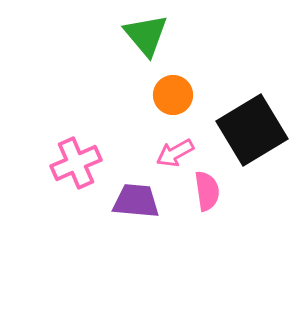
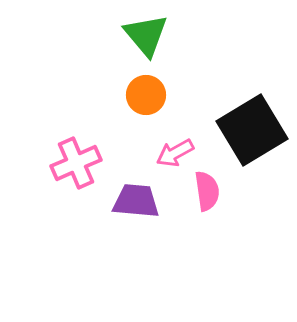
orange circle: moved 27 px left
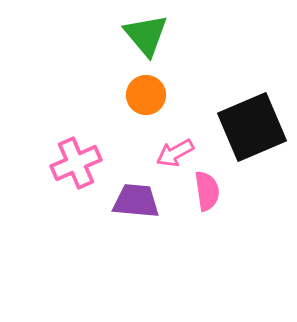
black square: moved 3 px up; rotated 8 degrees clockwise
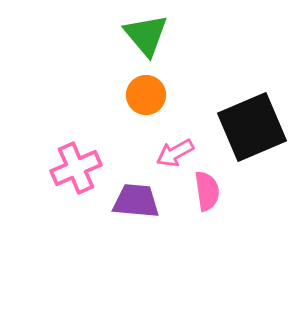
pink cross: moved 5 px down
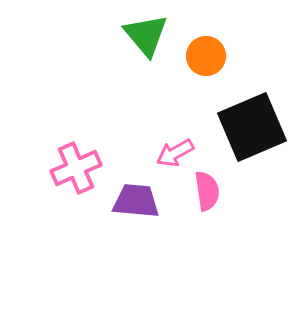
orange circle: moved 60 px right, 39 px up
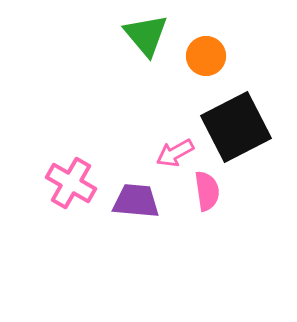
black square: moved 16 px left; rotated 4 degrees counterclockwise
pink cross: moved 5 px left, 15 px down; rotated 36 degrees counterclockwise
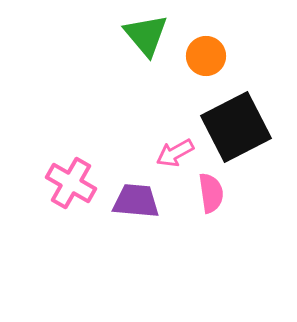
pink semicircle: moved 4 px right, 2 px down
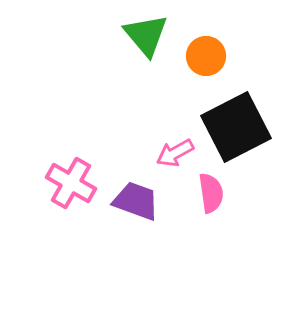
purple trapezoid: rotated 15 degrees clockwise
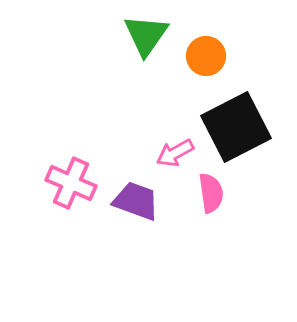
green triangle: rotated 15 degrees clockwise
pink cross: rotated 6 degrees counterclockwise
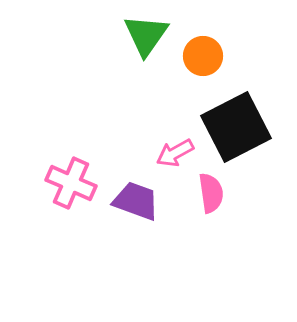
orange circle: moved 3 px left
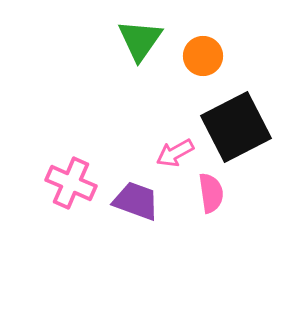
green triangle: moved 6 px left, 5 px down
